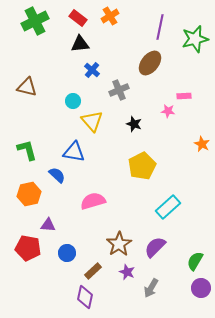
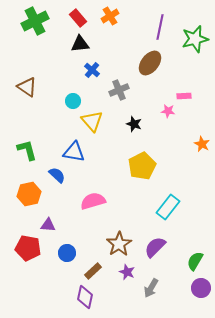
red rectangle: rotated 12 degrees clockwise
brown triangle: rotated 20 degrees clockwise
cyan rectangle: rotated 10 degrees counterclockwise
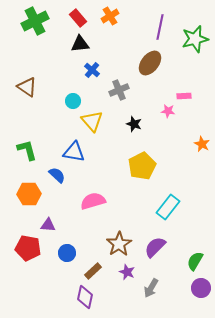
orange hexagon: rotated 10 degrees clockwise
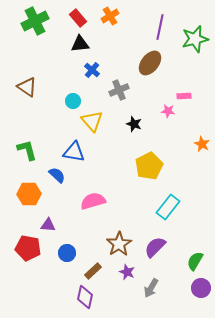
yellow pentagon: moved 7 px right
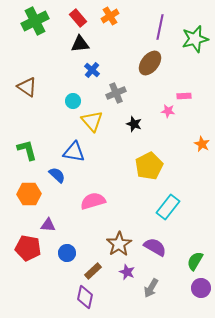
gray cross: moved 3 px left, 3 px down
purple semicircle: rotated 75 degrees clockwise
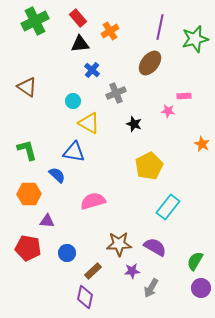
orange cross: moved 15 px down
yellow triangle: moved 3 px left, 2 px down; rotated 20 degrees counterclockwise
purple triangle: moved 1 px left, 4 px up
brown star: rotated 30 degrees clockwise
purple star: moved 5 px right, 1 px up; rotated 28 degrees counterclockwise
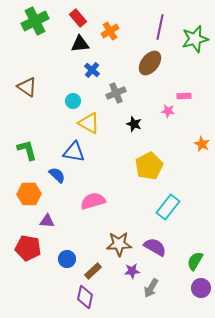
blue circle: moved 6 px down
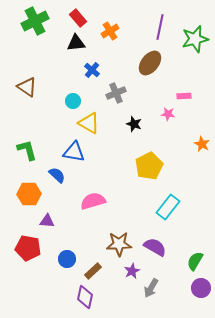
black triangle: moved 4 px left, 1 px up
pink star: moved 3 px down
purple star: rotated 21 degrees counterclockwise
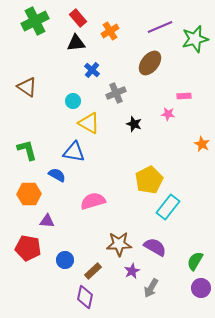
purple line: rotated 55 degrees clockwise
yellow pentagon: moved 14 px down
blue semicircle: rotated 12 degrees counterclockwise
blue circle: moved 2 px left, 1 px down
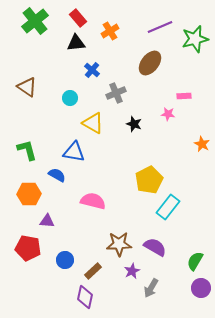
green cross: rotated 12 degrees counterclockwise
cyan circle: moved 3 px left, 3 px up
yellow triangle: moved 4 px right
pink semicircle: rotated 30 degrees clockwise
